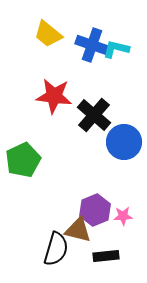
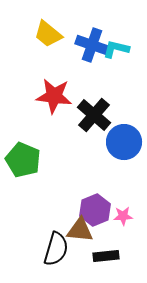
green pentagon: rotated 24 degrees counterclockwise
brown triangle: moved 2 px right; rotated 8 degrees counterclockwise
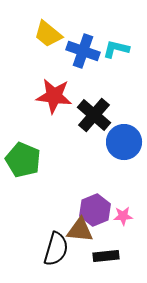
blue cross: moved 9 px left, 6 px down
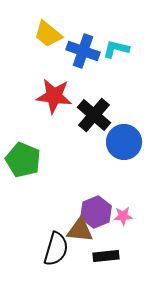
purple hexagon: moved 1 px right, 2 px down
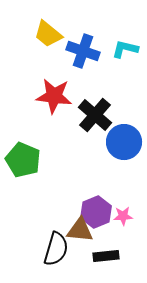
cyan L-shape: moved 9 px right
black cross: moved 1 px right
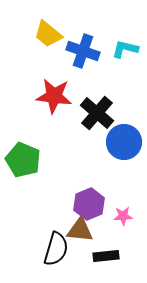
black cross: moved 2 px right, 2 px up
purple hexagon: moved 7 px left, 8 px up
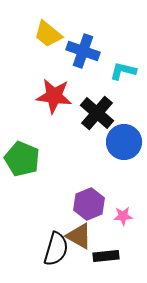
cyan L-shape: moved 2 px left, 22 px down
green pentagon: moved 1 px left, 1 px up
brown triangle: moved 1 px left, 6 px down; rotated 24 degrees clockwise
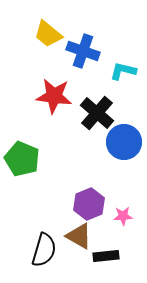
black semicircle: moved 12 px left, 1 px down
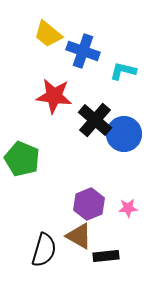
black cross: moved 2 px left, 7 px down
blue circle: moved 8 px up
pink star: moved 5 px right, 8 px up
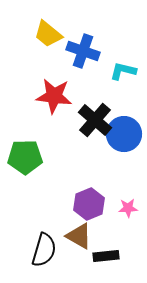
green pentagon: moved 3 px right, 2 px up; rotated 24 degrees counterclockwise
